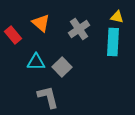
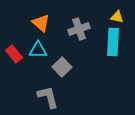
gray cross: rotated 15 degrees clockwise
red rectangle: moved 1 px right, 19 px down
cyan triangle: moved 2 px right, 12 px up
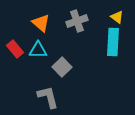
yellow triangle: rotated 24 degrees clockwise
gray cross: moved 2 px left, 8 px up
red rectangle: moved 1 px right, 5 px up
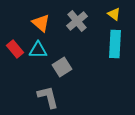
yellow triangle: moved 3 px left, 3 px up
gray cross: rotated 20 degrees counterclockwise
cyan rectangle: moved 2 px right, 2 px down
gray square: rotated 12 degrees clockwise
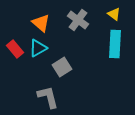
gray cross: moved 1 px right, 1 px up; rotated 15 degrees counterclockwise
cyan triangle: moved 2 px up; rotated 30 degrees counterclockwise
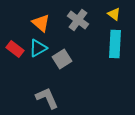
red rectangle: rotated 12 degrees counterclockwise
gray square: moved 8 px up
gray L-shape: moved 1 px left, 1 px down; rotated 10 degrees counterclockwise
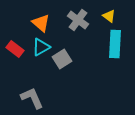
yellow triangle: moved 5 px left, 2 px down
cyan triangle: moved 3 px right, 1 px up
gray L-shape: moved 15 px left
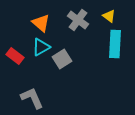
red rectangle: moved 7 px down
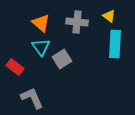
gray cross: moved 1 px left, 2 px down; rotated 30 degrees counterclockwise
cyan triangle: rotated 36 degrees counterclockwise
red rectangle: moved 11 px down
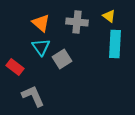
gray L-shape: moved 1 px right, 2 px up
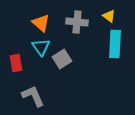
red rectangle: moved 1 px right, 4 px up; rotated 42 degrees clockwise
